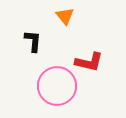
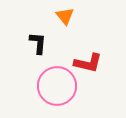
black L-shape: moved 5 px right, 2 px down
red L-shape: moved 1 px left, 1 px down
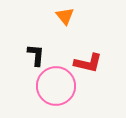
black L-shape: moved 2 px left, 12 px down
pink circle: moved 1 px left
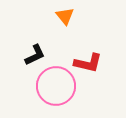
black L-shape: moved 1 px left; rotated 60 degrees clockwise
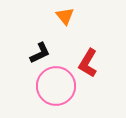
black L-shape: moved 5 px right, 2 px up
red L-shape: rotated 108 degrees clockwise
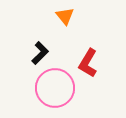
black L-shape: rotated 20 degrees counterclockwise
pink circle: moved 1 px left, 2 px down
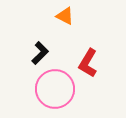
orange triangle: rotated 24 degrees counterclockwise
pink circle: moved 1 px down
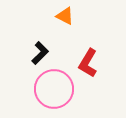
pink circle: moved 1 px left
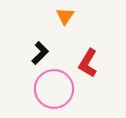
orange triangle: rotated 36 degrees clockwise
